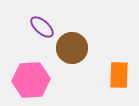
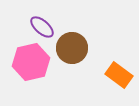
orange rectangle: rotated 56 degrees counterclockwise
pink hexagon: moved 18 px up; rotated 9 degrees counterclockwise
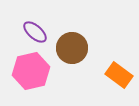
purple ellipse: moved 7 px left, 5 px down
pink hexagon: moved 9 px down
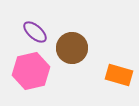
orange rectangle: rotated 20 degrees counterclockwise
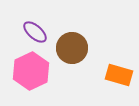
pink hexagon: rotated 12 degrees counterclockwise
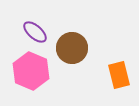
pink hexagon: rotated 12 degrees counterclockwise
orange rectangle: rotated 60 degrees clockwise
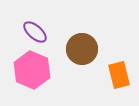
brown circle: moved 10 px right, 1 px down
pink hexagon: moved 1 px right, 1 px up
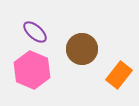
orange rectangle: rotated 52 degrees clockwise
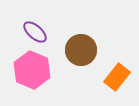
brown circle: moved 1 px left, 1 px down
orange rectangle: moved 2 px left, 2 px down
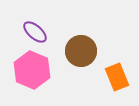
brown circle: moved 1 px down
orange rectangle: rotated 60 degrees counterclockwise
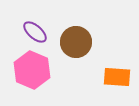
brown circle: moved 5 px left, 9 px up
orange rectangle: rotated 64 degrees counterclockwise
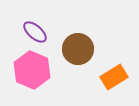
brown circle: moved 2 px right, 7 px down
orange rectangle: moved 3 px left; rotated 36 degrees counterclockwise
